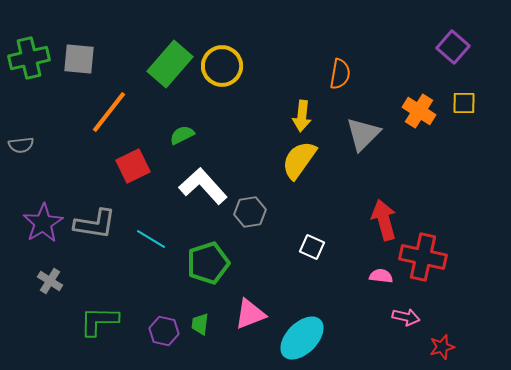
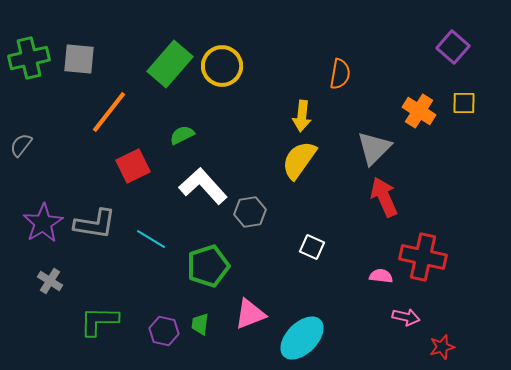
gray triangle: moved 11 px right, 14 px down
gray semicircle: rotated 135 degrees clockwise
red arrow: moved 23 px up; rotated 9 degrees counterclockwise
green pentagon: moved 3 px down
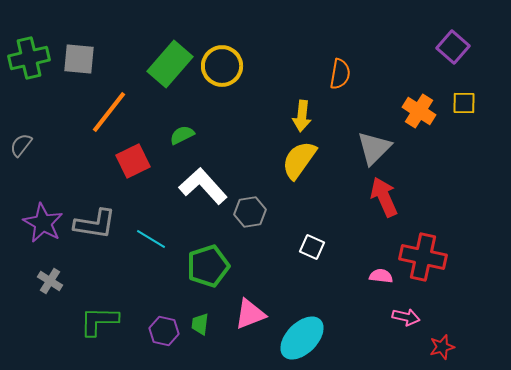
red square: moved 5 px up
purple star: rotated 12 degrees counterclockwise
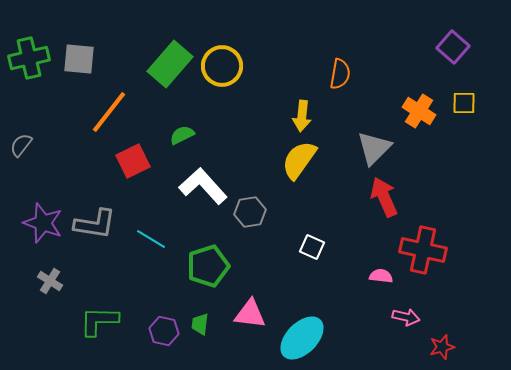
purple star: rotated 9 degrees counterclockwise
red cross: moved 7 px up
pink triangle: rotated 28 degrees clockwise
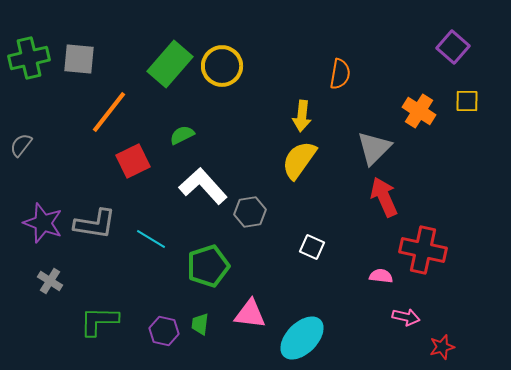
yellow square: moved 3 px right, 2 px up
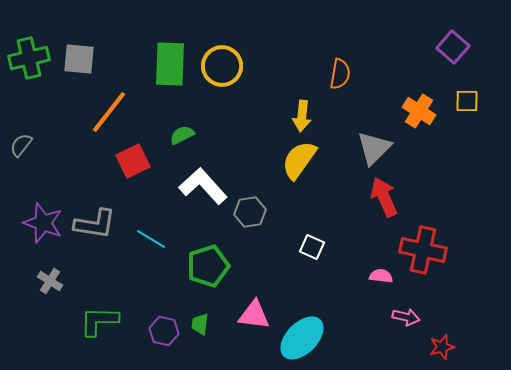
green rectangle: rotated 39 degrees counterclockwise
pink triangle: moved 4 px right, 1 px down
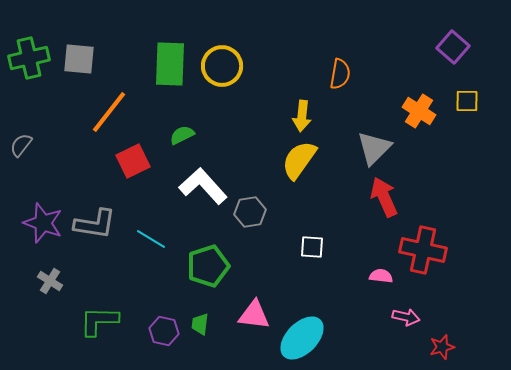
white square: rotated 20 degrees counterclockwise
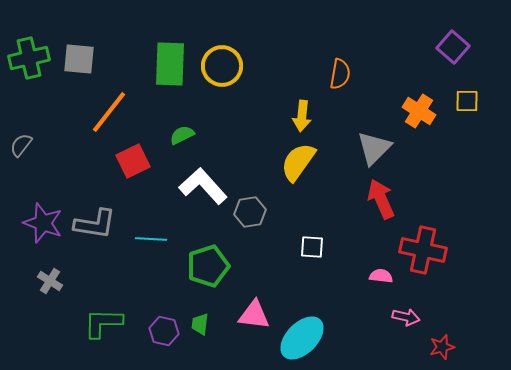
yellow semicircle: moved 1 px left, 2 px down
red arrow: moved 3 px left, 2 px down
cyan line: rotated 28 degrees counterclockwise
green L-shape: moved 4 px right, 2 px down
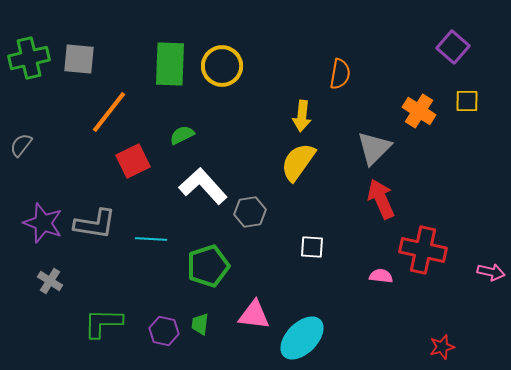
pink arrow: moved 85 px right, 45 px up
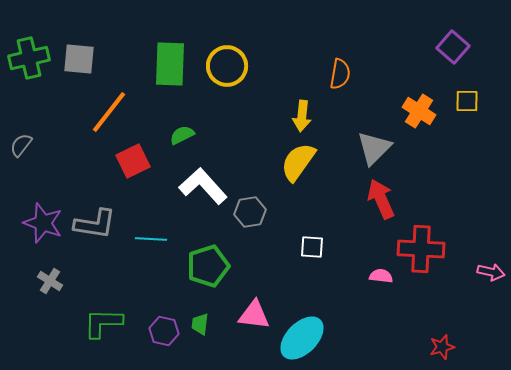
yellow circle: moved 5 px right
red cross: moved 2 px left, 1 px up; rotated 9 degrees counterclockwise
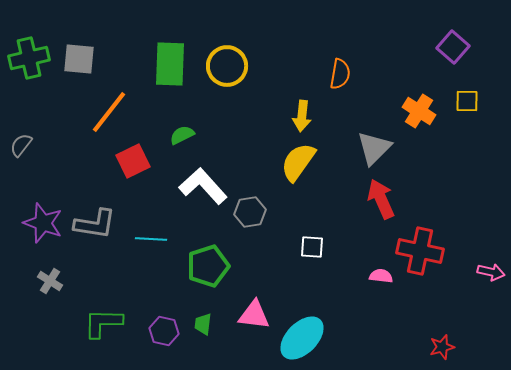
red cross: moved 1 px left, 2 px down; rotated 9 degrees clockwise
green trapezoid: moved 3 px right
